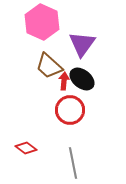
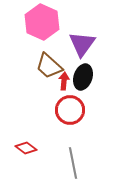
black ellipse: moved 1 px right, 2 px up; rotated 70 degrees clockwise
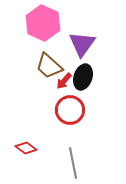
pink hexagon: moved 1 px right, 1 px down
red arrow: rotated 144 degrees counterclockwise
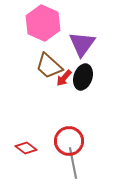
red arrow: moved 3 px up
red circle: moved 1 px left, 31 px down
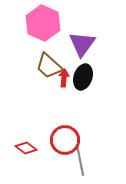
red arrow: rotated 144 degrees clockwise
red circle: moved 4 px left, 1 px up
gray line: moved 7 px right, 3 px up
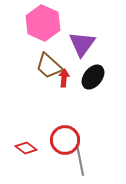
black ellipse: moved 10 px right; rotated 20 degrees clockwise
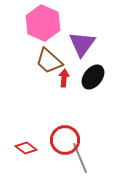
brown trapezoid: moved 5 px up
gray line: moved 2 px up; rotated 12 degrees counterclockwise
